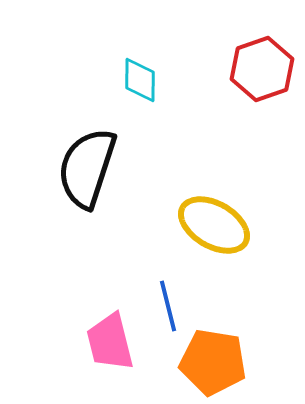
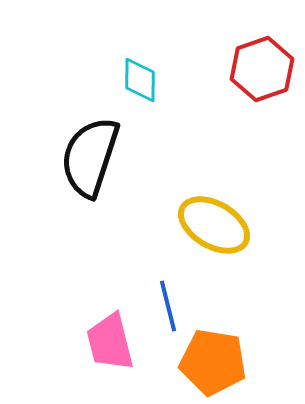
black semicircle: moved 3 px right, 11 px up
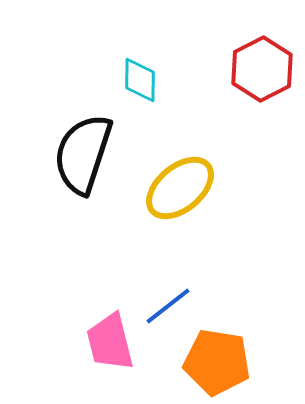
red hexagon: rotated 8 degrees counterclockwise
black semicircle: moved 7 px left, 3 px up
yellow ellipse: moved 34 px left, 37 px up; rotated 70 degrees counterclockwise
blue line: rotated 66 degrees clockwise
orange pentagon: moved 4 px right
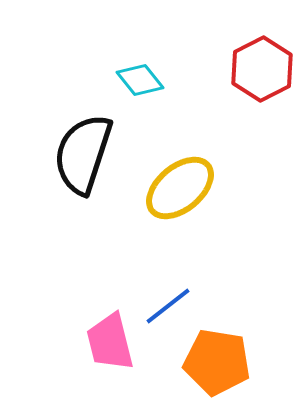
cyan diamond: rotated 39 degrees counterclockwise
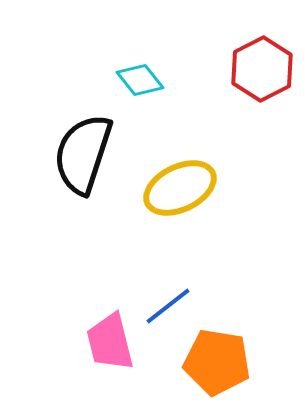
yellow ellipse: rotated 14 degrees clockwise
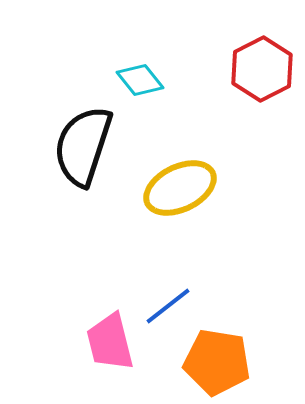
black semicircle: moved 8 px up
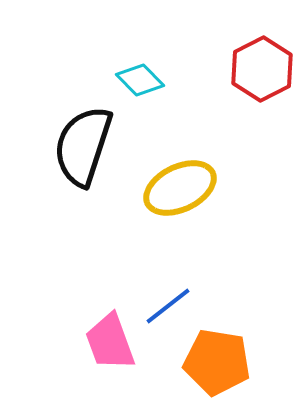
cyan diamond: rotated 6 degrees counterclockwise
pink trapezoid: rotated 6 degrees counterclockwise
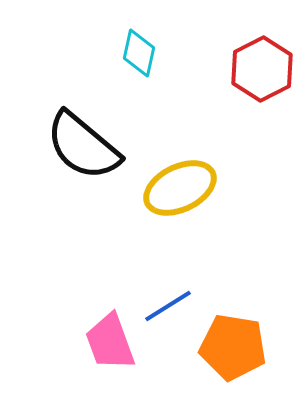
cyan diamond: moved 1 px left, 27 px up; rotated 57 degrees clockwise
black semicircle: rotated 68 degrees counterclockwise
blue line: rotated 6 degrees clockwise
orange pentagon: moved 16 px right, 15 px up
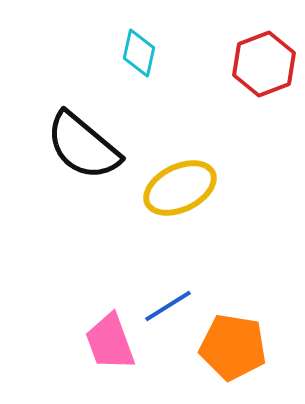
red hexagon: moved 2 px right, 5 px up; rotated 6 degrees clockwise
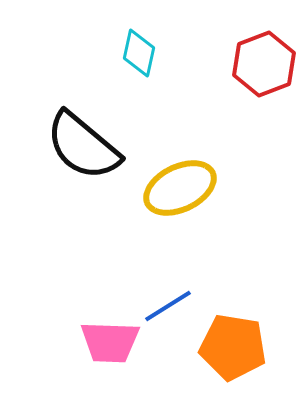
pink trapezoid: rotated 68 degrees counterclockwise
